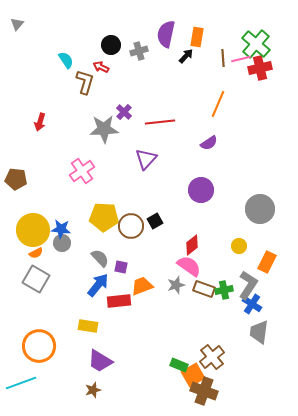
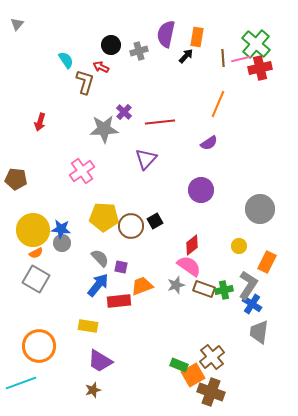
brown cross at (204, 391): moved 7 px right, 1 px down
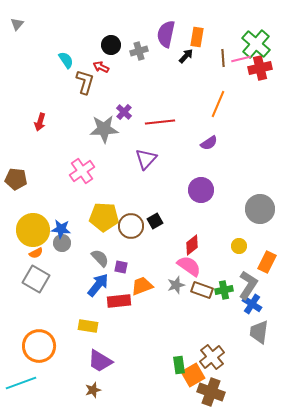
brown rectangle at (204, 289): moved 2 px left, 1 px down
green rectangle at (179, 365): rotated 60 degrees clockwise
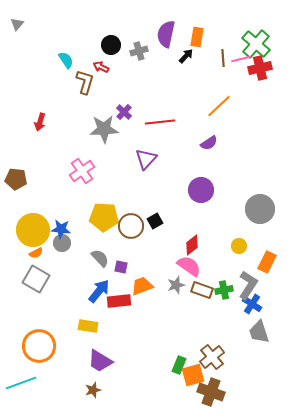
orange line at (218, 104): moved 1 px right, 2 px down; rotated 24 degrees clockwise
blue arrow at (98, 285): moved 1 px right, 6 px down
gray trapezoid at (259, 332): rotated 25 degrees counterclockwise
green rectangle at (179, 365): rotated 30 degrees clockwise
orange square at (193, 375): rotated 15 degrees clockwise
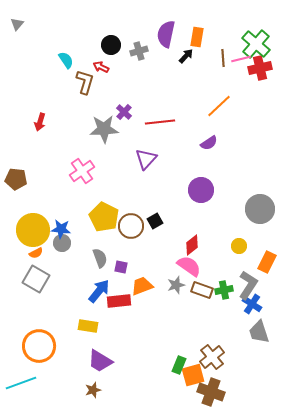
yellow pentagon at (104, 217): rotated 24 degrees clockwise
gray semicircle at (100, 258): rotated 24 degrees clockwise
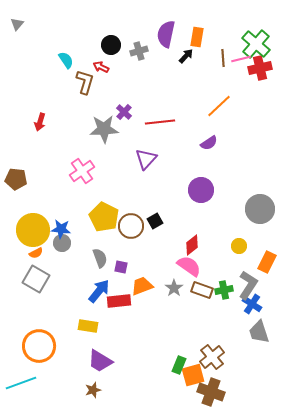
gray star at (176, 285): moved 2 px left, 3 px down; rotated 18 degrees counterclockwise
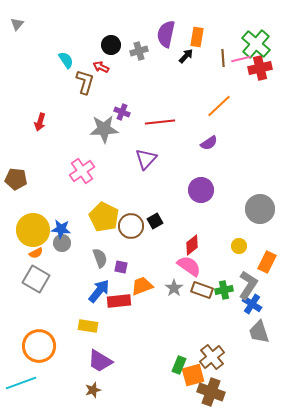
purple cross at (124, 112): moved 2 px left; rotated 21 degrees counterclockwise
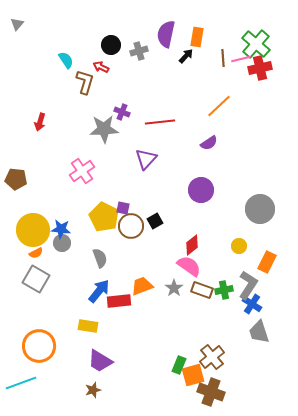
purple square at (121, 267): moved 2 px right, 59 px up
